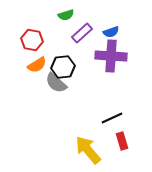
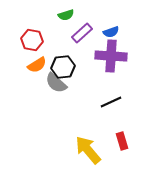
black line: moved 1 px left, 16 px up
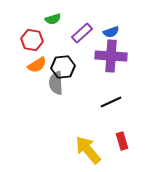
green semicircle: moved 13 px left, 4 px down
gray semicircle: rotated 45 degrees clockwise
